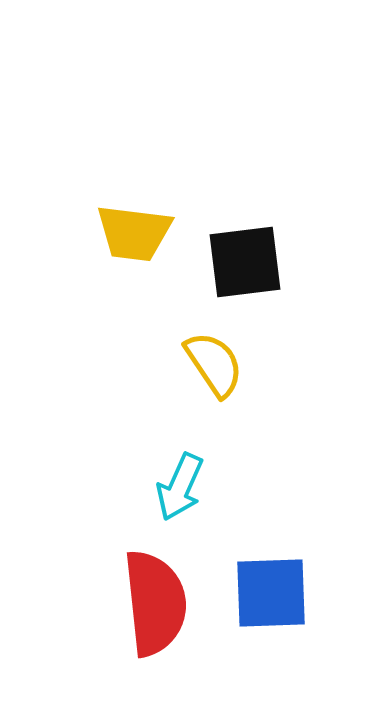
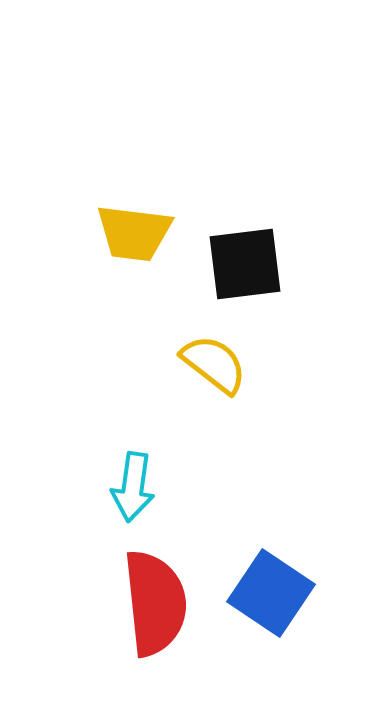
black square: moved 2 px down
yellow semicircle: rotated 18 degrees counterclockwise
cyan arrow: moved 47 px left; rotated 16 degrees counterclockwise
blue square: rotated 36 degrees clockwise
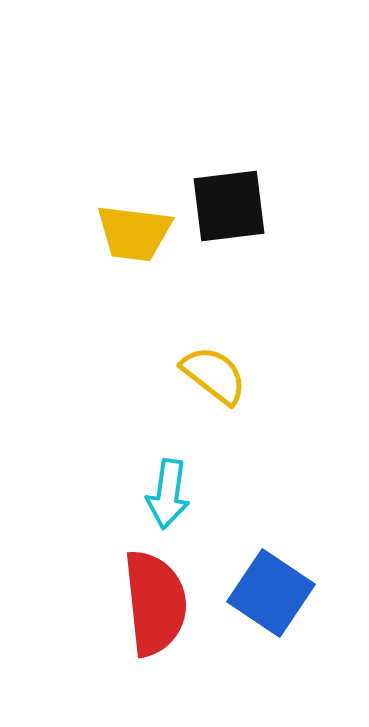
black square: moved 16 px left, 58 px up
yellow semicircle: moved 11 px down
cyan arrow: moved 35 px right, 7 px down
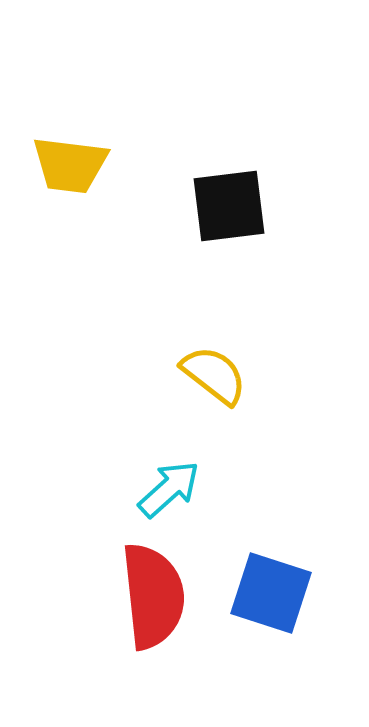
yellow trapezoid: moved 64 px left, 68 px up
cyan arrow: moved 1 px right, 5 px up; rotated 140 degrees counterclockwise
blue square: rotated 16 degrees counterclockwise
red semicircle: moved 2 px left, 7 px up
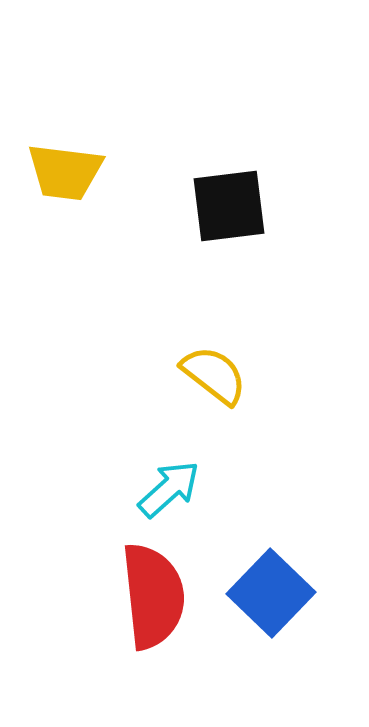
yellow trapezoid: moved 5 px left, 7 px down
blue square: rotated 26 degrees clockwise
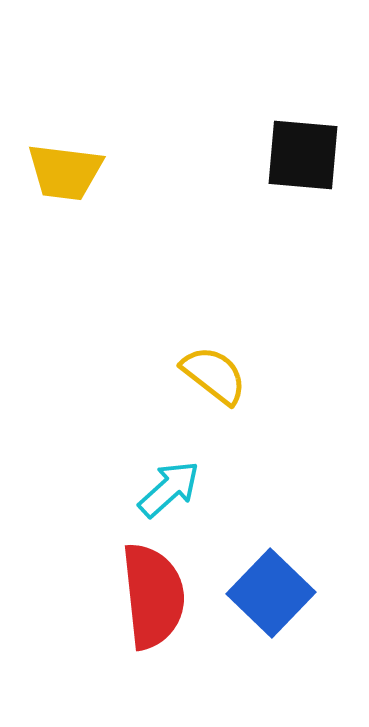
black square: moved 74 px right, 51 px up; rotated 12 degrees clockwise
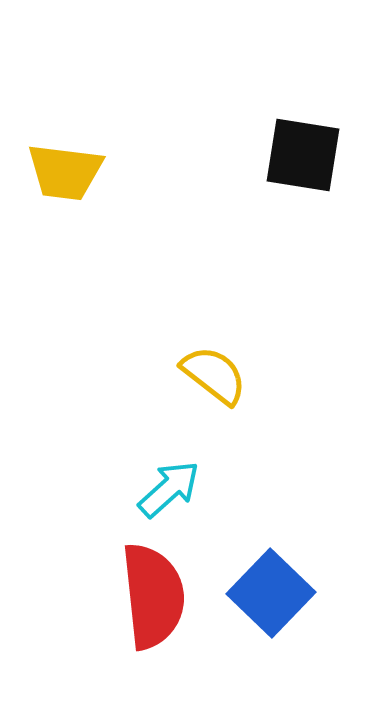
black square: rotated 4 degrees clockwise
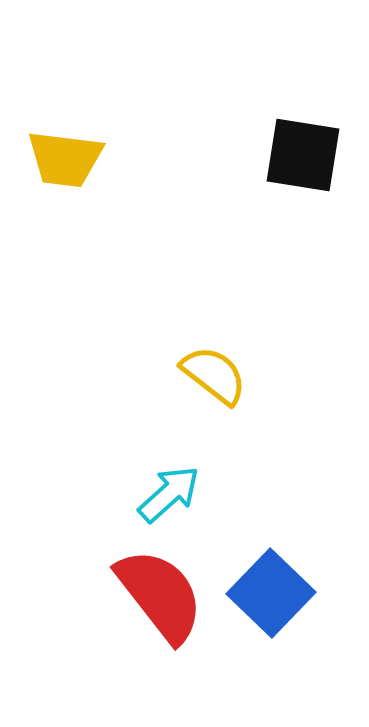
yellow trapezoid: moved 13 px up
cyan arrow: moved 5 px down
red semicircle: moved 7 px right, 1 px up; rotated 32 degrees counterclockwise
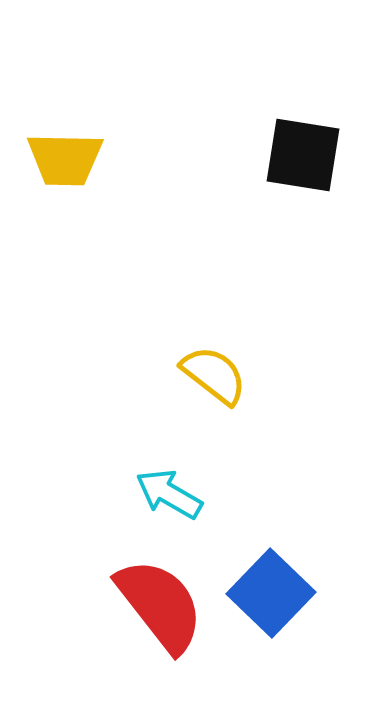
yellow trapezoid: rotated 6 degrees counterclockwise
cyan arrow: rotated 108 degrees counterclockwise
red semicircle: moved 10 px down
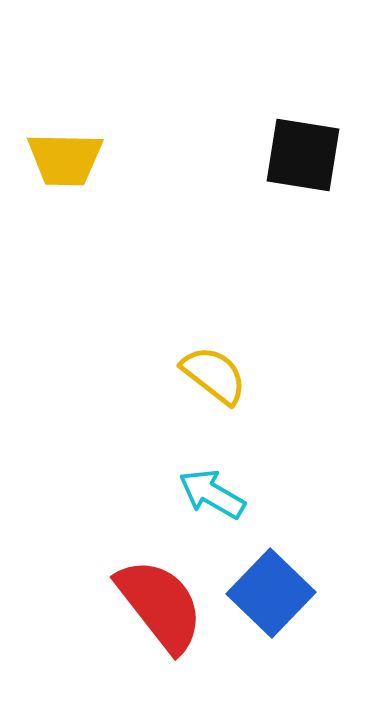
cyan arrow: moved 43 px right
